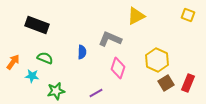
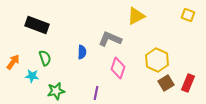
green semicircle: rotated 49 degrees clockwise
purple line: rotated 48 degrees counterclockwise
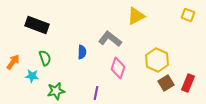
gray L-shape: rotated 15 degrees clockwise
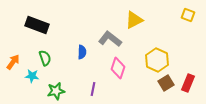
yellow triangle: moved 2 px left, 4 px down
purple line: moved 3 px left, 4 px up
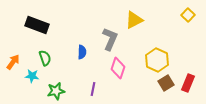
yellow square: rotated 24 degrees clockwise
gray L-shape: rotated 75 degrees clockwise
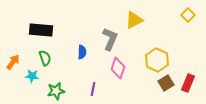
black rectangle: moved 4 px right, 5 px down; rotated 15 degrees counterclockwise
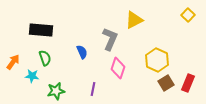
blue semicircle: rotated 24 degrees counterclockwise
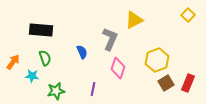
yellow hexagon: rotated 15 degrees clockwise
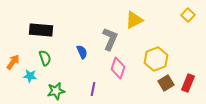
yellow hexagon: moved 1 px left, 1 px up
cyan star: moved 2 px left
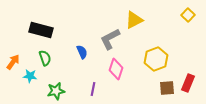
black rectangle: rotated 10 degrees clockwise
gray L-shape: rotated 140 degrees counterclockwise
pink diamond: moved 2 px left, 1 px down
brown square: moved 1 px right, 5 px down; rotated 28 degrees clockwise
